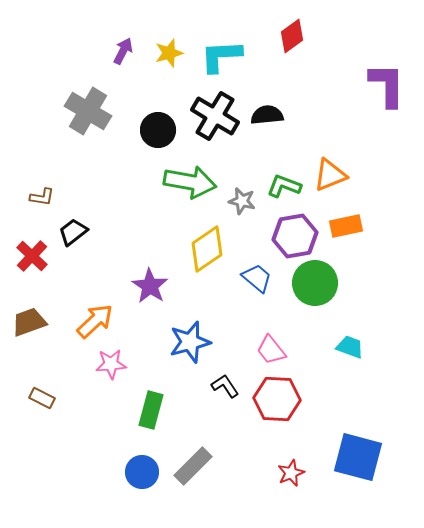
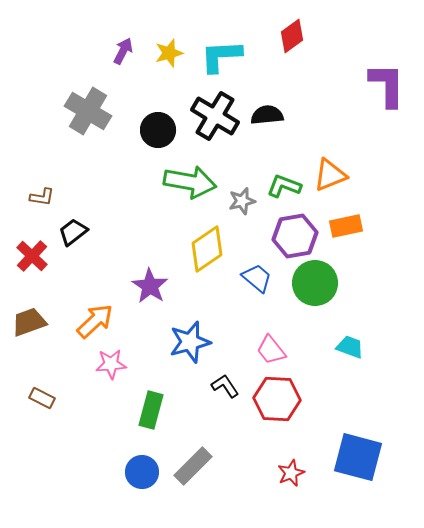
gray star: rotated 28 degrees counterclockwise
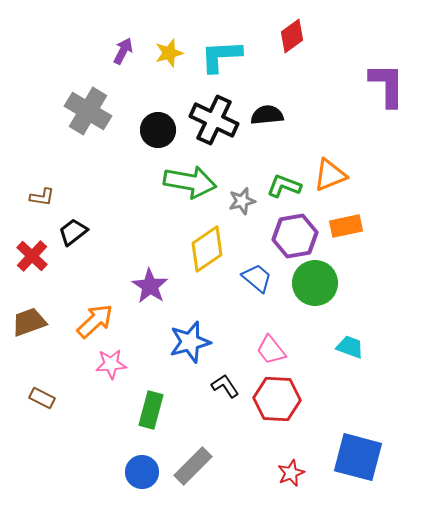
black cross: moved 1 px left, 4 px down; rotated 6 degrees counterclockwise
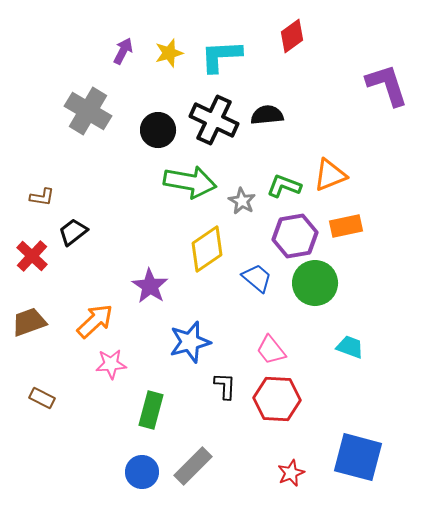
purple L-shape: rotated 18 degrees counterclockwise
gray star: rotated 28 degrees counterclockwise
black L-shape: rotated 36 degrees clockwise
